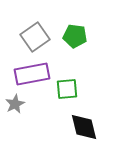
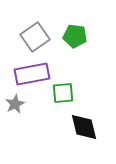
green square: moved 4 px left, 4 px down
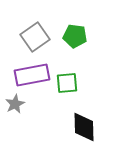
purple rectangle: moved 1 px down
green square: moved 4 px right, 10 px up
black diamond: rotated 12 degrees clockwise
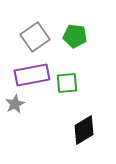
black diamond: moved 3 px down; rotated 60 degrees clockwise
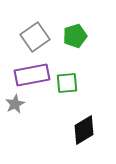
green pentagon: rotated 25 degrees counterclockwise
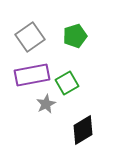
gray square: moved 5 px left
green square: rotated 25 degrees counterclockwise
gray star: moved 31 px right
black diamond: moved 1 px left
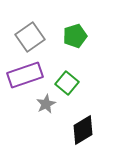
purple rectangle: moved 7 px left; rotated 8 degrees counterclockwise
green square: rotated 20 degrees counterclockwise
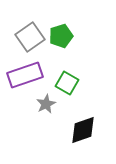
green pentagon: moved 14 px left
green square: rotated 10 degrees counterclockwise
black diamond: rotated 12 degrees clockwise
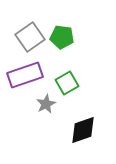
green pentagon: moved 1 px right, 1 px down; rotated 25 degrees clockwise
green square: rotated 30 degrees clockwise
